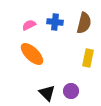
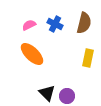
blue cross: moved 2 px down; rotated 21 degrees clockwise
purple circle: moved 4 px left, 5 px down
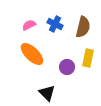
brown semicircle: moved 1 px left, 4 px down
purple circle: moved 29 px up
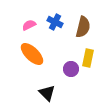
blue cross: moved 2 px up
purple circle: moved 4 px right, 2 px down
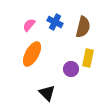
pink semicircle: rotated 24 degrees counterclockwise
orange ellipse: rotated 75 degrees clockwise
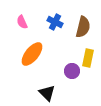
pink semicircle: moved 7 px left, 3 px up; rotated 64 degrees counterclockwise
orange ellipse: rotated 10 degrees clockwise
purple circle: moved 1 px right, 2 px down
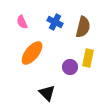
orange ellipse: moved 1 px up
purple circle: moved 2 px left, 4 px up
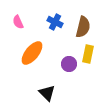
pink semicircle: moved 4 px left
yellow rectangle: moved 4 px up
purple circle: moved 1 px left, 3 px up
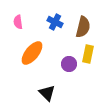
pink semicircle: rotated 16 degrees clockwise
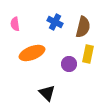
pink semicircle: moved 3 px left, 2 px down
orange ellipse: rotated 30 degrees clockwise
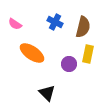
pink semicircle: rotated 48 degrees counterclockwise
orange ellipse: rotated 55 degrees clockwise
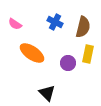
purple circle: moved 1 px left, 1 px up
